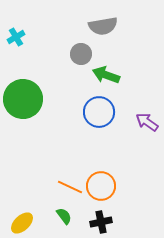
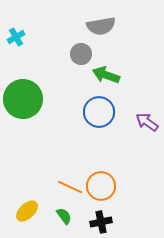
gray semicircle: moved 2 px left
yellow ellipse: moved 5 px right, 12 px up
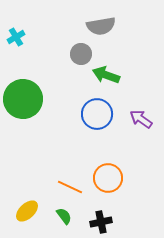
blue circle: moved 2 px left, 2 px down
purple arrow: moved 6 px left, 3 px up
orange circle: moved 7 px right, 8 px up
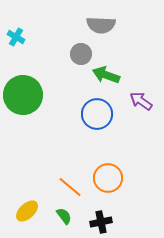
gray semicircle: moved 1 px up; rotated 12 degrees clockwise
cyan cross: rotated 30 degrees counterclockwise
green circle: moved 4 px up
purple arrow: moved 18 px up
orange line: rotated 15 degrees clockwise
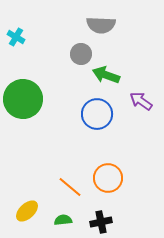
green circle: moved 4 px down
green semicircle: moved 1 px left, 4 px down; rotated 60 degrees counterclockwise
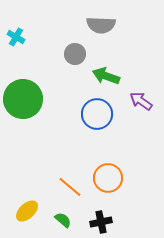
gray circle: moved 6 px left
green arrow: moved 1 px down
green semicircle: rotated 48 degrees clockwise
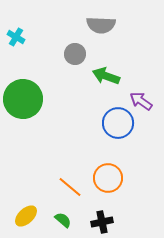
blue circle: moved 21 px right, 9 px down
yellow ellipse: moved 1 px left, 5 px down
black cross: moved 1 px right
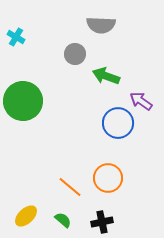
green circle: moved 2 px down
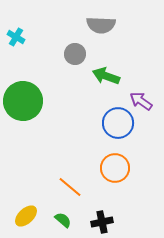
orange circle: moved 7 px right, 10 px up
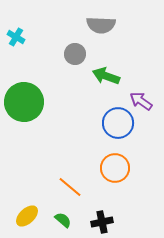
green circle: moved 1 px right, 1 px down
yellow ellipse: moved 1 px right
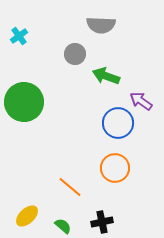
cyan cross: moved 3 px right, 1 px up; rotated 24 degrees clockwise
green semicircle: moved 6 px down
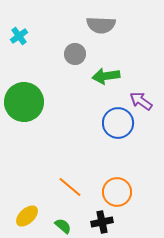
green arrow: rotated 28 degrees counterclockwise
orange circle: moved 2 px right, 24 px down
